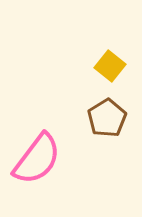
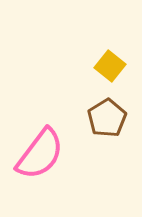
pink semicircle: moved 3 px right, 5 px up
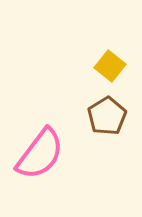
brown pentagon: moved 2 px up
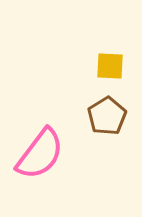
yellow square: rotated 36 degrees counterclockwise
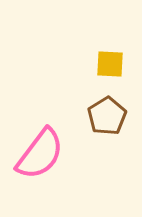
yellow square: moved 2 px up
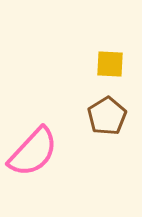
pink semicircle: moved 7 px left, 2 px up; rotated 6 degrees clockwise
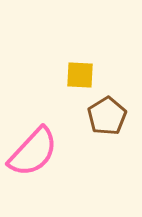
yellow square: moved 30 px left, 11 px down
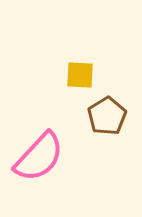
pink semicircle: moved 6 px right, 5 px down
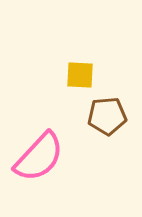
brown pentagon: rotated 27 degrees clockwise
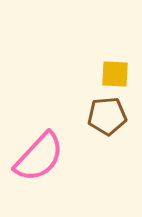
yellow square: moved 35 px right, 1 px up
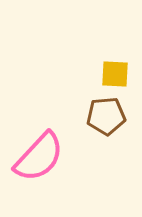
brown pentagon: moved 1 px left
